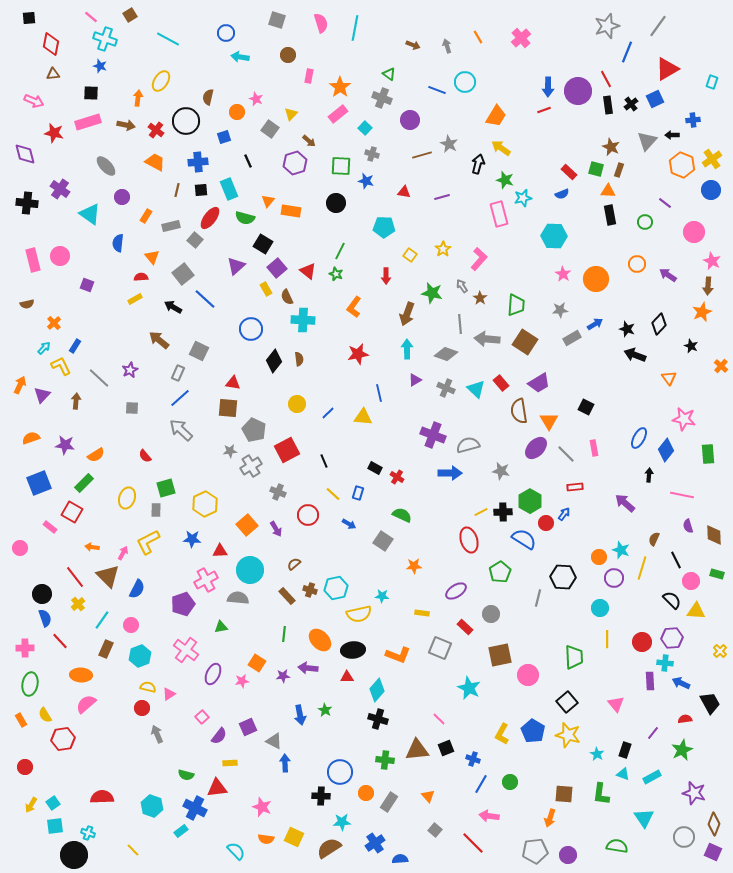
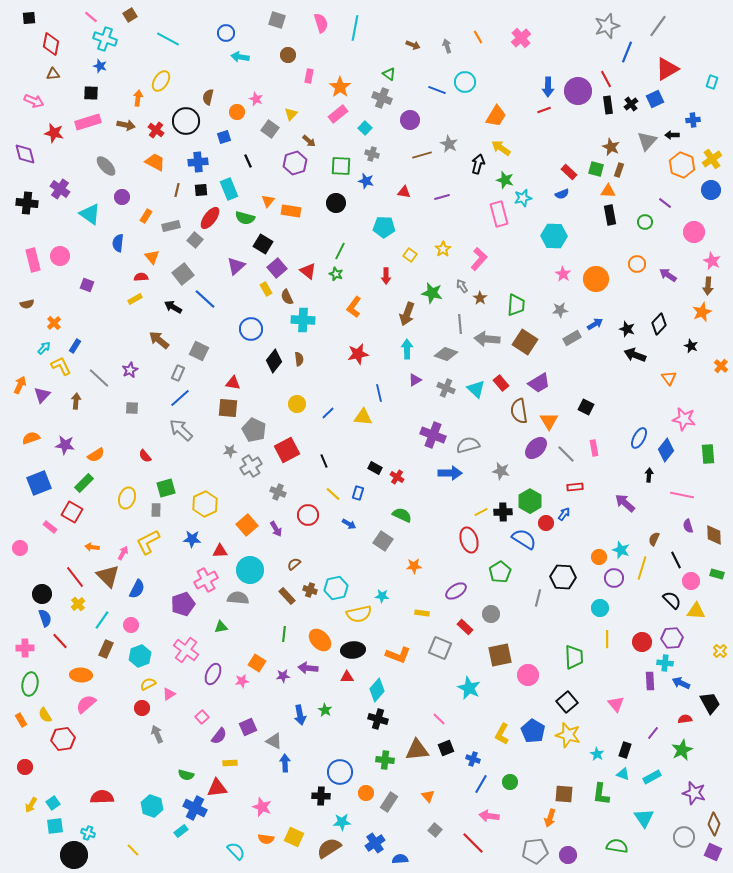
yellow semicircle at (148, 687): moved 3 px up; rotated 42 degrees counterclockwise
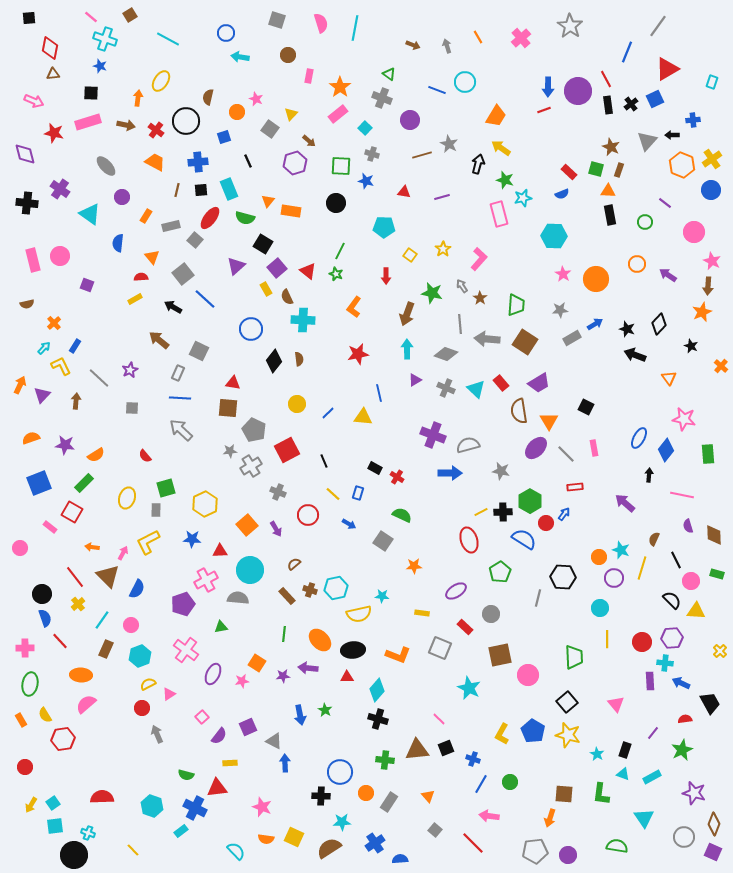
gray star at (607, 26): moved 37 px left; rotated 20 degrees counterclockwise
red diamond at (51, 44): moved 1 px left, 4 px down
blue line at (180, 398): rotated 45 degrees clockwise
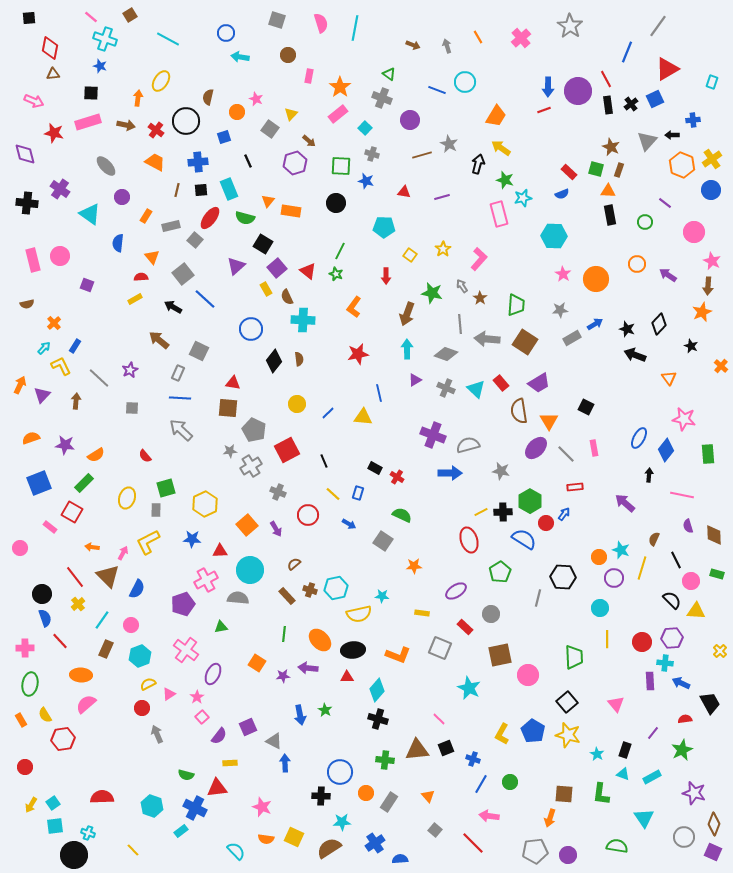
pink star at (242, 681): moved 45 px left, 16 px down; rotated 24 degrees counterclockwise
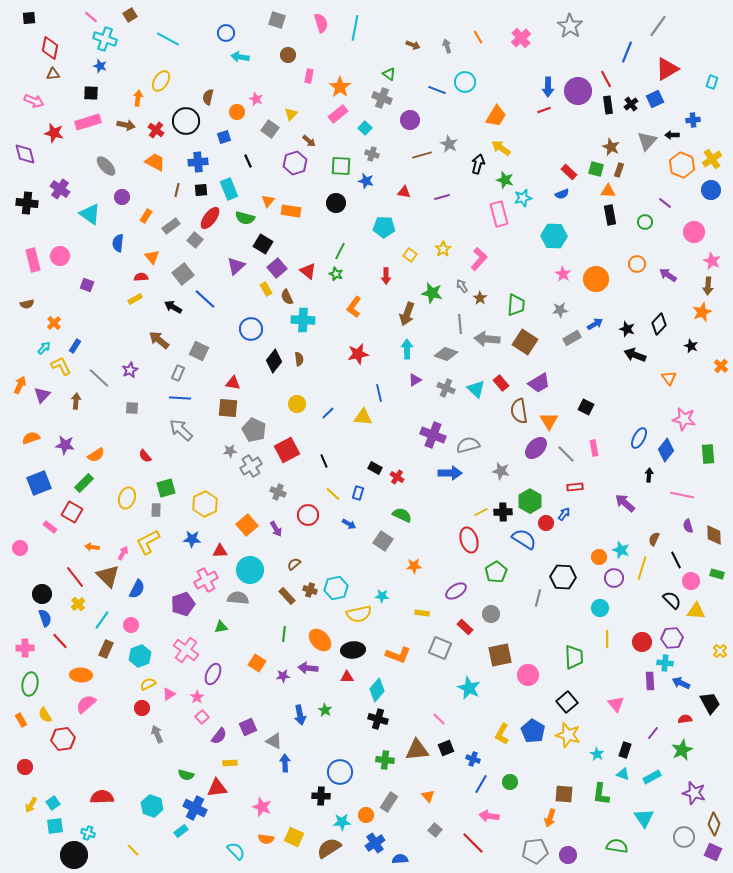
gray rectangle at (171, 226): rotated 24 degrees counterclockwise
green pentagon at (500, 572): moved 4 px left
orange circle at (366, 793): moved 22 px down
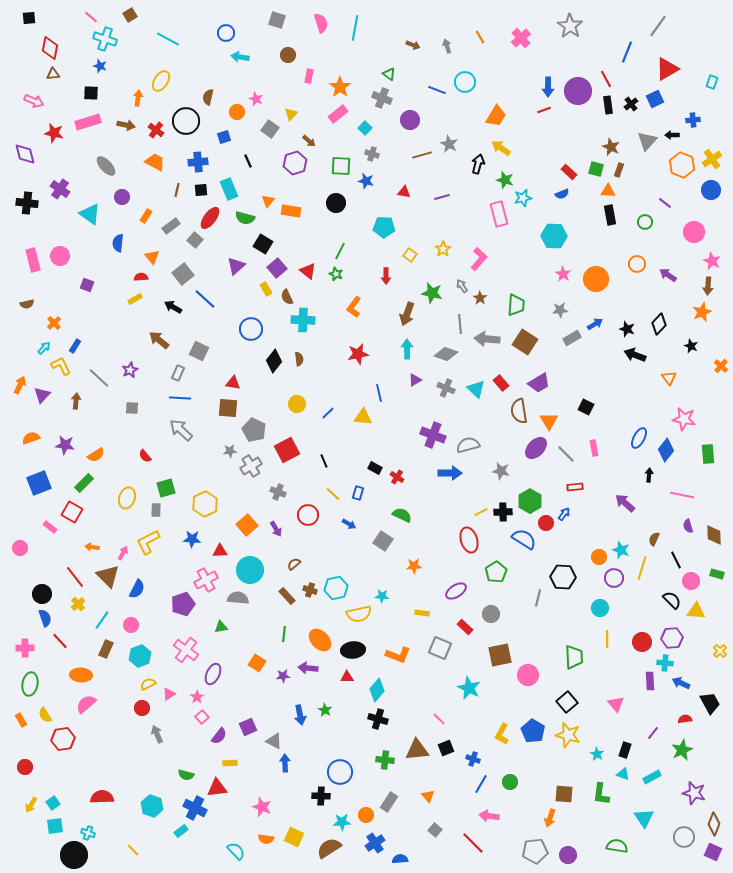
orange line at (478, 37): moved 2 px right
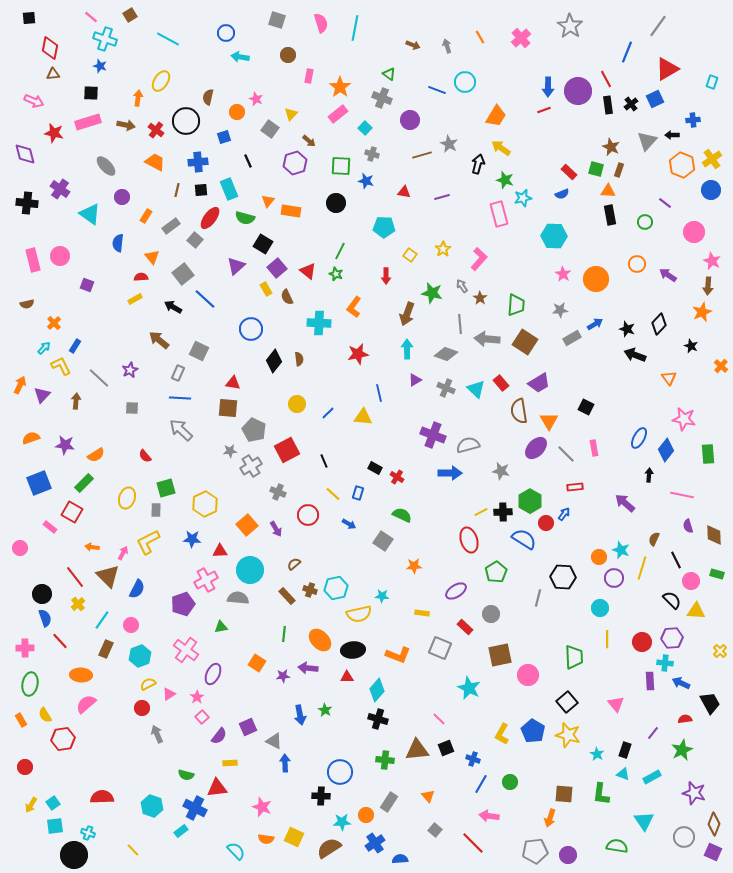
cyan cross at (303, 320): moved 16 px right, 3 px down
cyan triangle at (644, 818): moved 3 px down
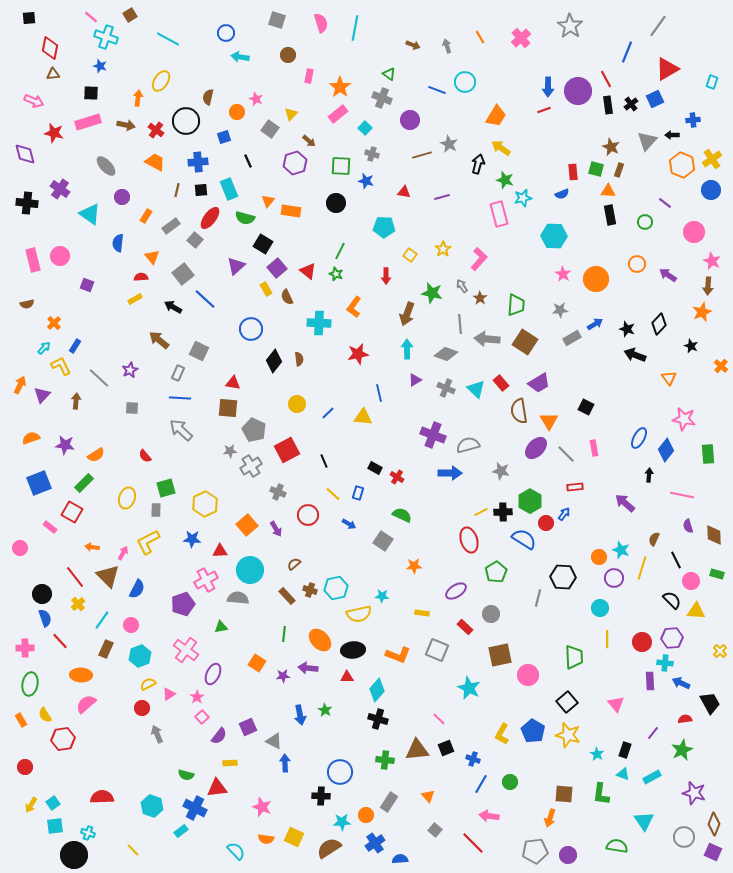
cyan cross at (105, 39): moved 1 px right, 2 px up
red rectangle at (569, 172): moved 4 px right; rotated 42 degrees clockwise
gray square at (440, 648): moved 3 px left, 2 px down
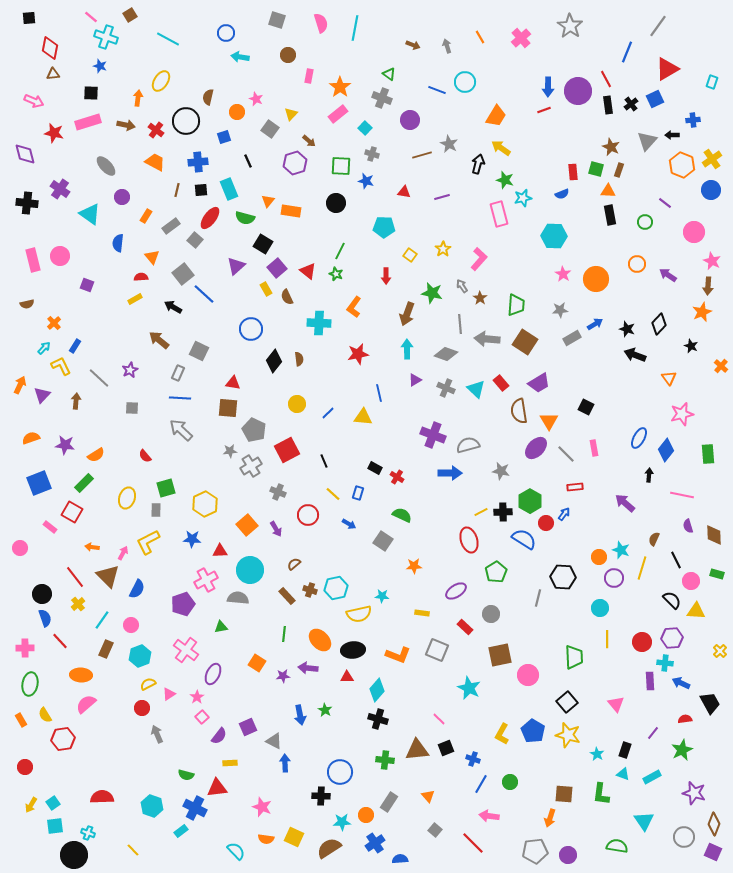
blue line at (205, 299): moved 1 px left, 5 px up
pink star at (684, 419): moved 2 px left, 5 px up; rotated 25 degrees counterclockwise
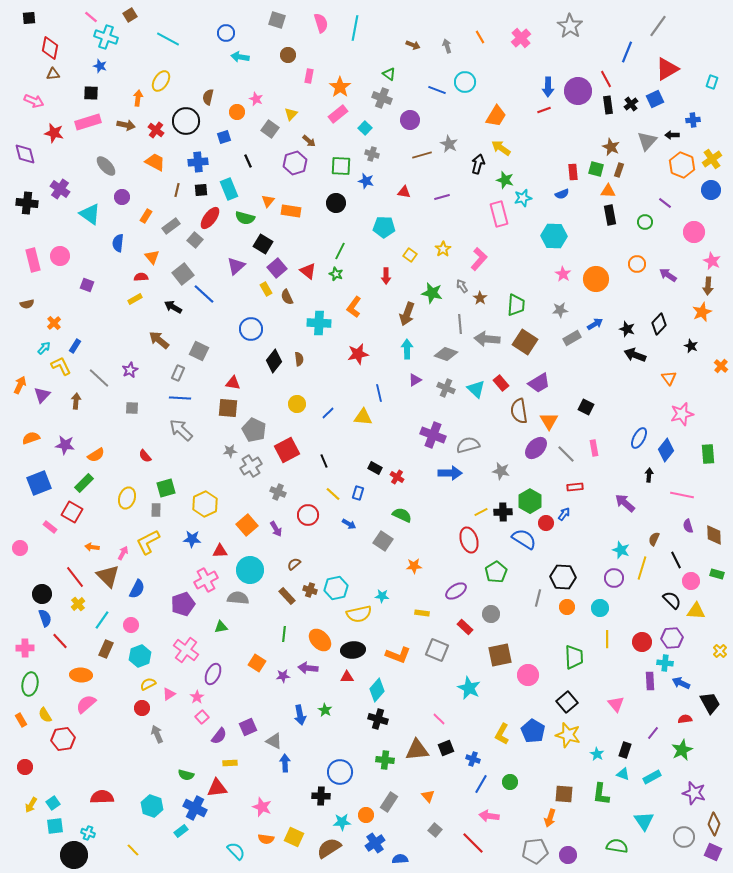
orange circle at (599, 557): moved 32 px left, 50 px down
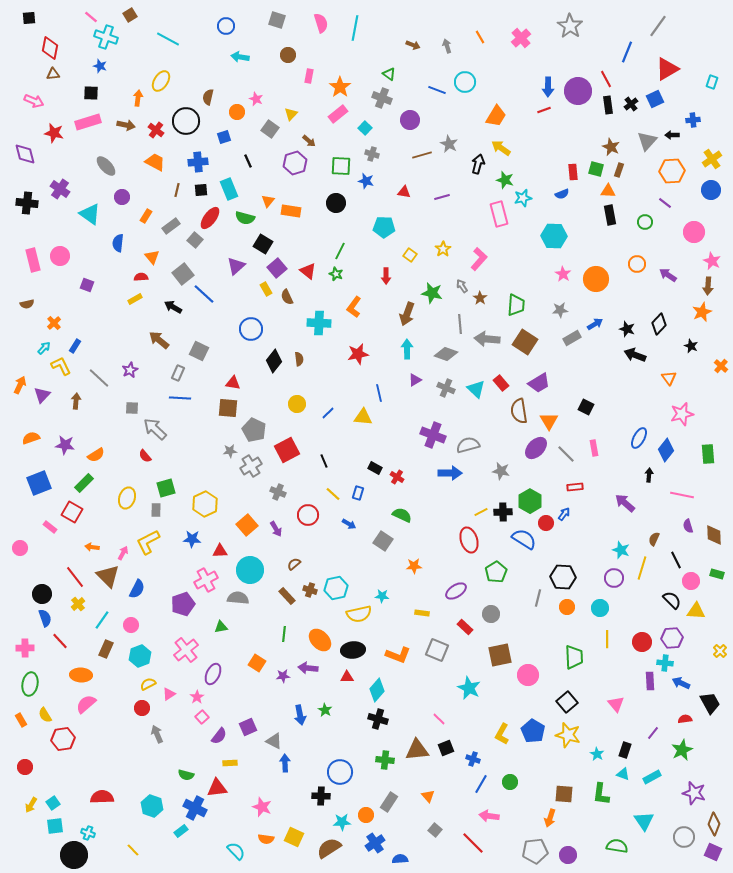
blue circle at (226, 33): moved 7 px up
orange hexagon at (682, 165): moved 10 px left, 6 px down; rotated 25 degrees counterclockwise
gray arrow at (181, 430): moved 26 px left, 1 px up
pink cross at (186, 650): rotated 15 degrees clockwise
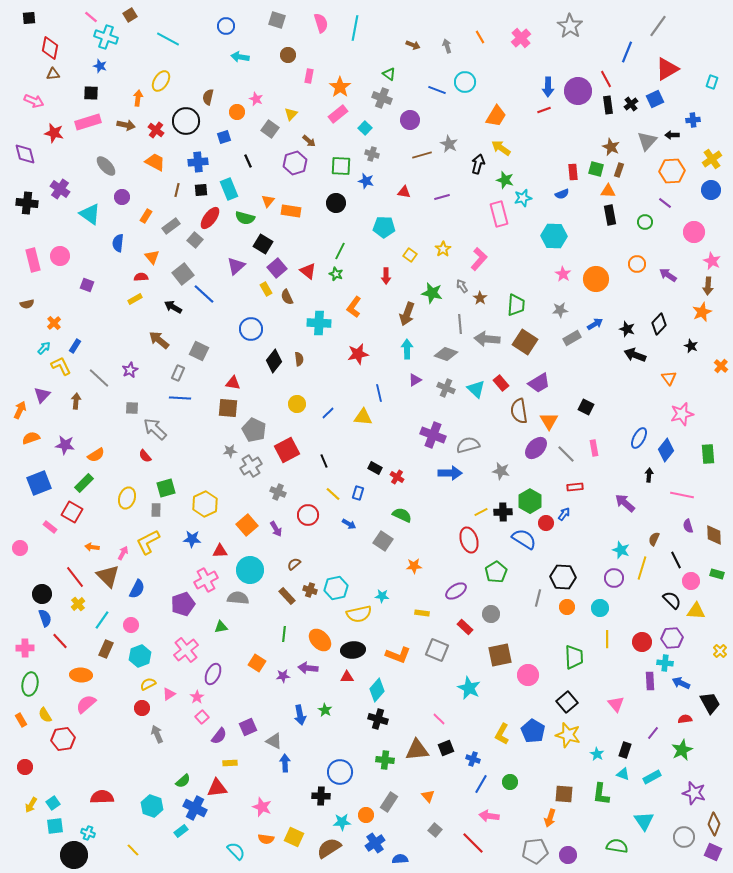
orange arrow at (20, 385): moved 25 px down
green semicircle at (186, 775): moved 3 px left, 6 px down; rotated 56 degrees counterclockwise
